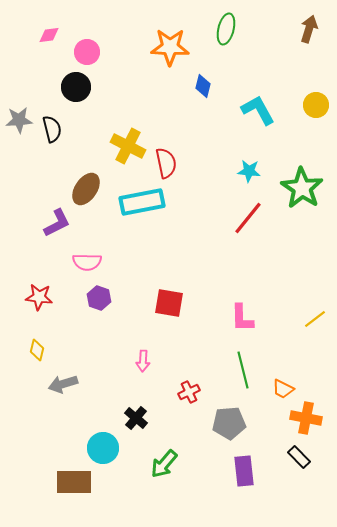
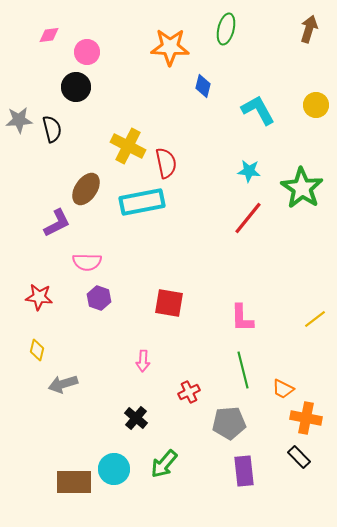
cyan circle: moved 11 px right, 21 px down
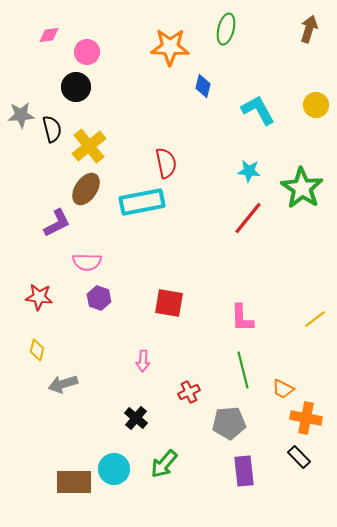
gray star: moved 2 px right, 5 px up
yellow cross: moved 39 px left; rotated 24 degrees clockwise
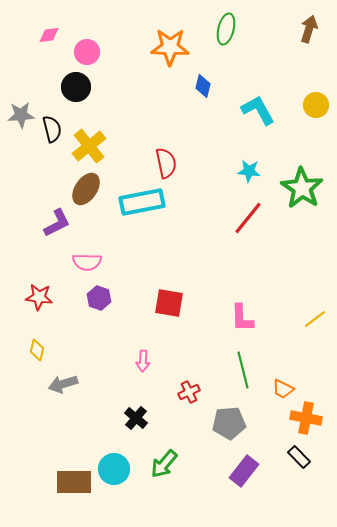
purple rectangle: rotated 44 degrees clockwise
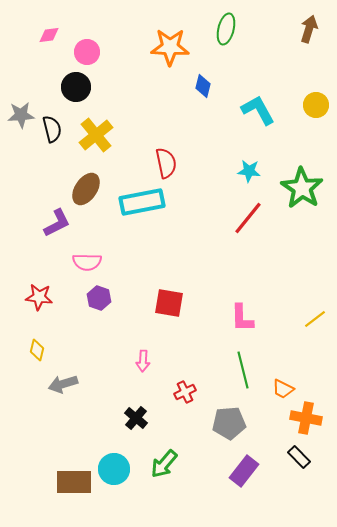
yellow cross: moved 7 px right, 11 px up
red cross: moved 4 px left
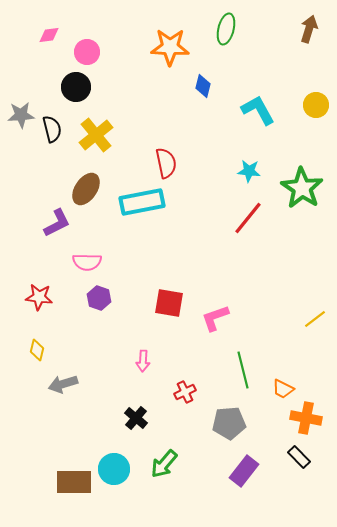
pink L-shape: moved 27 px left; rotated 72 degrees clockwise
